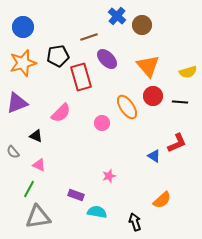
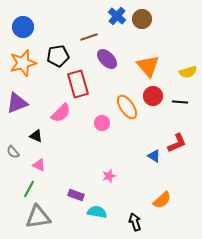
brown circle: moved 6 px up
red rectangle: moved 3 px left, 7 px down
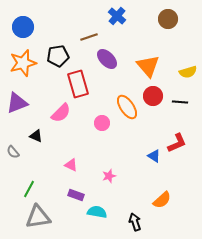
brown circle: moved 26 px right
pink triangle: moved 32 px right
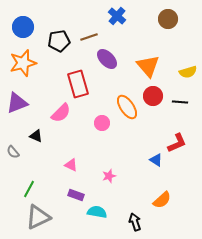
black pentagon: moved 1 px right, 15 px up
blue triangle: moved 2 px right, 4 px down
gray triangle: rotated 16 degrees counterclockwise
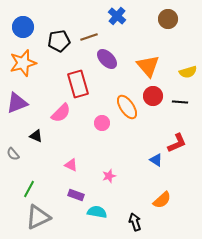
gray semicircle: moved 2 px down
